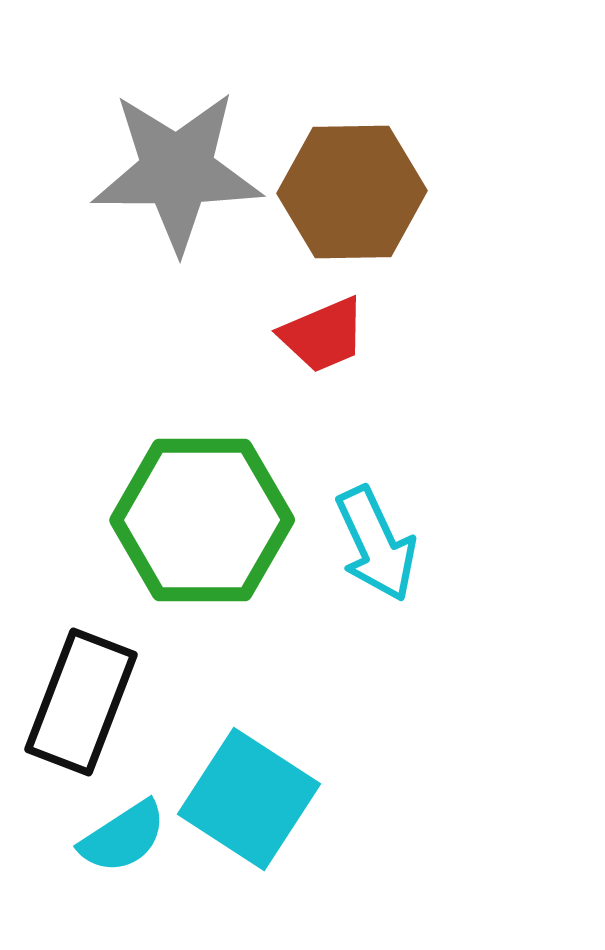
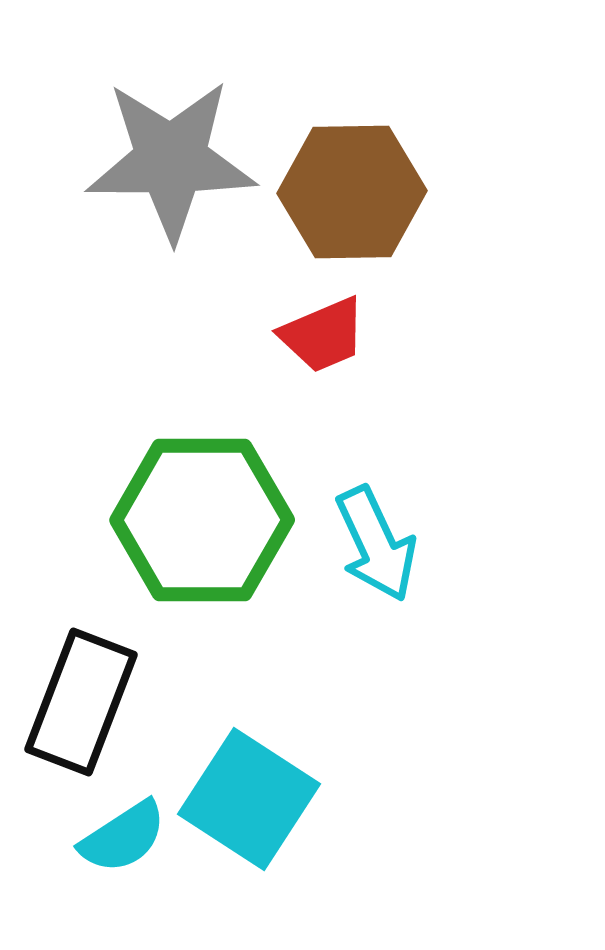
gray star: moved 6 px left, 11 px up
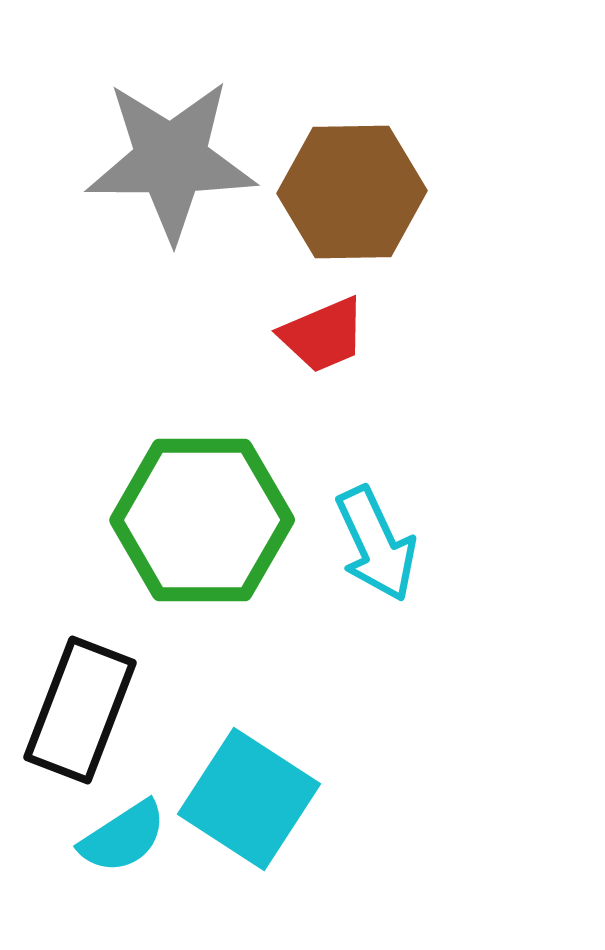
black rectangle: moved 1 px left, 8 px down
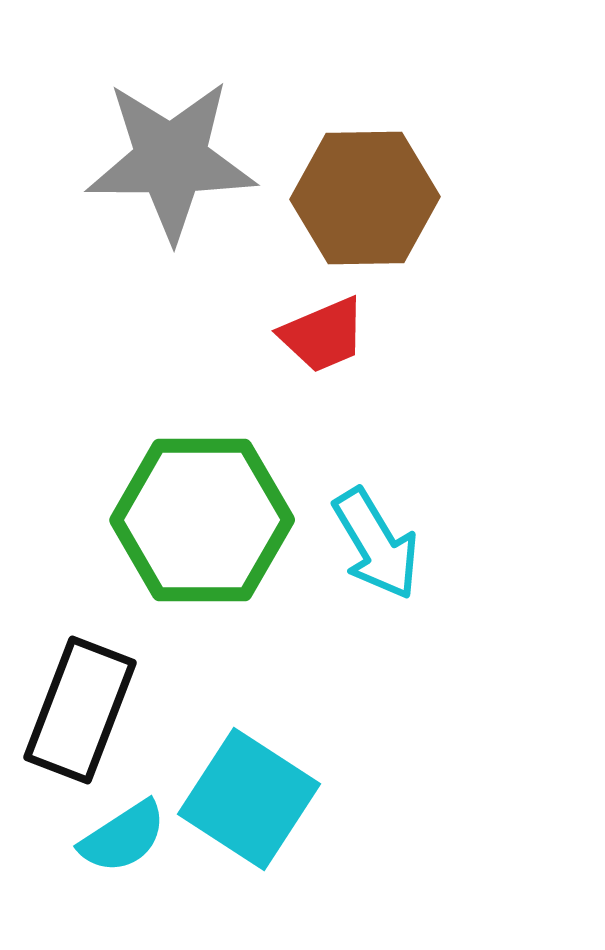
brown hexagon: moved 13 px right, 6 px down
cyan arrow: rotated 6 degrees counterclockwise
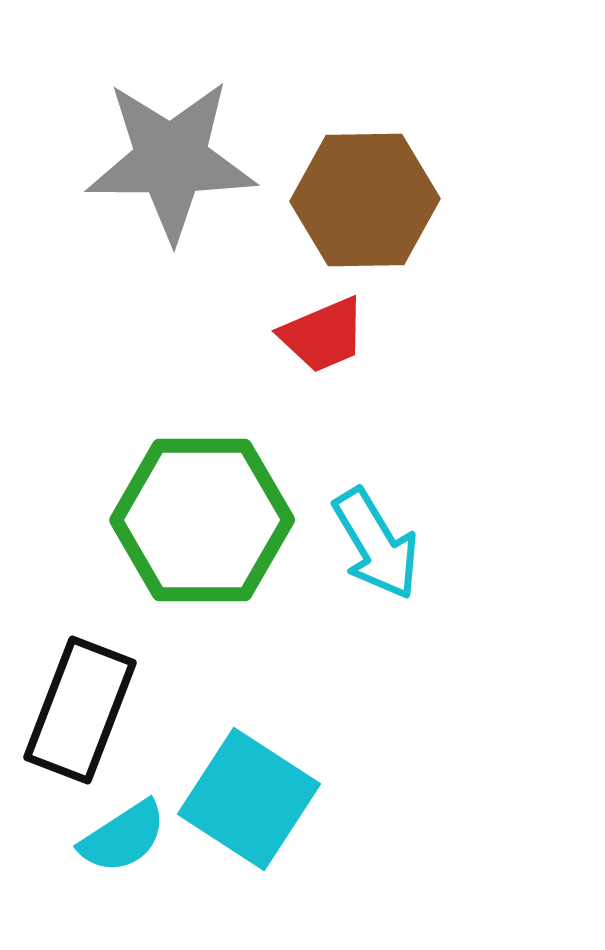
brown hexagon: moved 2 px down
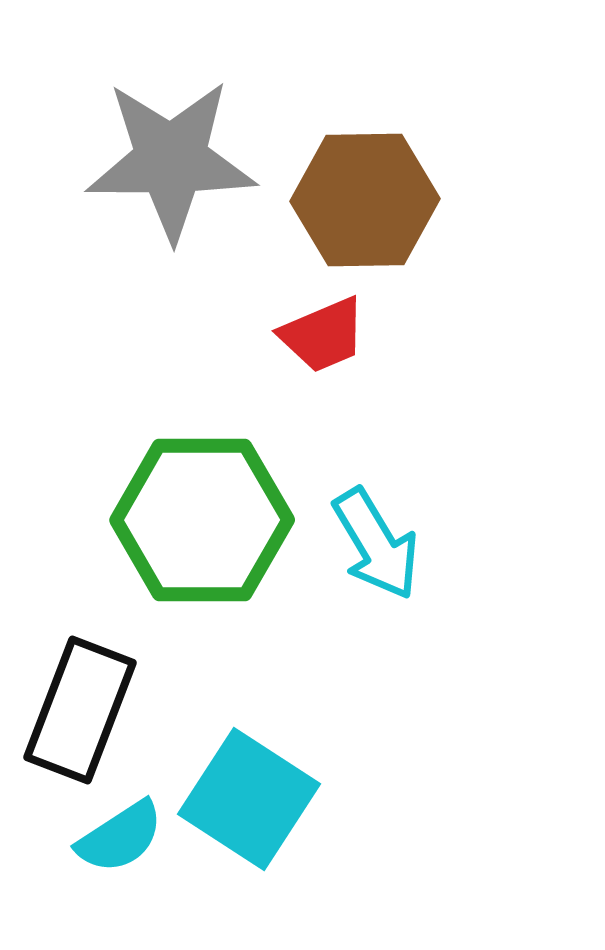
cyan semicircle: moved 3 px left
